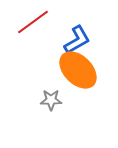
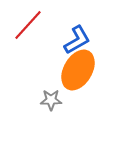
red line: moved 5 px left, 3 px down; rotated 12 degrees counterclockwise
orange ellipse: rotated 75 degrees clockwise
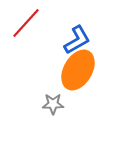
red line: moved 2 px left, 2 px up
gray star: moved 2 px right, 4 px down
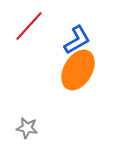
red line: moved 3 px right, 3 px down
gray star: moved 26 px left, 24 px down; rotated 10 degrees clockwise
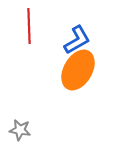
red line: rotated 44 degrees counterclockwise
gray star: moved 7 px left, 2 px down
